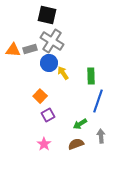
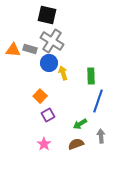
gray rectangle: rotated 32 degrees clockwise
yellow arrow: rotated 16 degrees clockwise
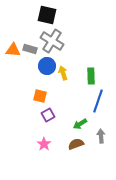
blue circle: moved 2 px left, 3 px down
orange square: rotated 32 degrees counterclockwise
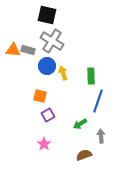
gray rectangle: moved 2 px left, 1 px down
brown semicircle: moved 8 px right, 11 px down
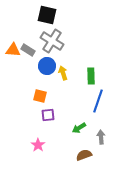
gray rectangle: rotated 16 degrees clockwise
purple square: rotated 24 degrees clockwise
green arrow: moved 1 px left, 4 px down
gray arrow: moved 1 px down
pink star: moved 6 px left, 1 px down
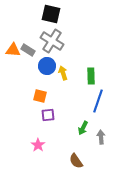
black square: moved 4 px right, 1 px up
green arrow: moved 4 px right; rotated 32 degrees counterclockwise
brown semicircle: moved 8 px left, 6 px down; rotated 105 degrees counterclockwise
